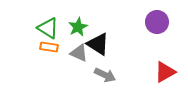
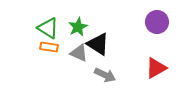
red triangle: moved 9 px left, 4 px up
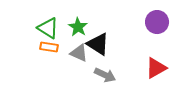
green star: rotated 12 degrees counterclockwise
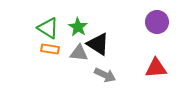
orange rectangle: moved 1 px right, 2 px down
gray triangle: rotated 18 degrees counterclockwise
red triangle: rotated 25 degrees clockwise
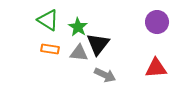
green triangle: moved 8 px up
black triangle: rotated 35 degrees clockwise
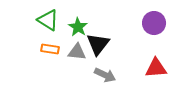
purple circle: moved 3 px left, 1 px down
gray triangle: moved 2 px left, 1 px up
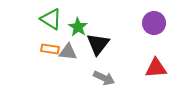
green triangle: moved 3 px right, 1 px up
gray triangle: moved 9 px left
gray arrow: moved 1 px left, 3 px down
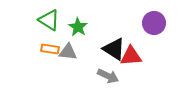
green triangle: moved 2 px left, 1 px down
black triangle: moved 16 px right, 5 px down; rotated 35 degrees counterclockwise
red triangle: moved 25 px left, 12 px up
gray arrow: moved 4 px right, 2 px up
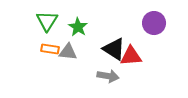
green triangle: moved 2 px left, 1 px down; rotated 30 degrees clockwise
gray arrow: rotated 15 degrees counterclockwise
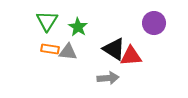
gray arrow: moved 2 px down; rotated 15 degrees counterclockwise
